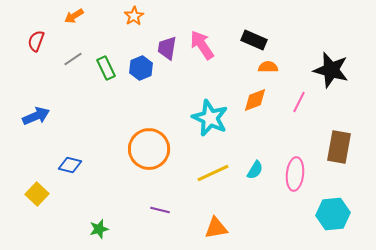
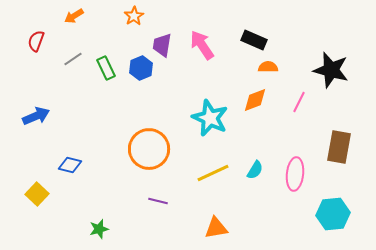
purple trapezoid: moved 5 px left, 3 px up
purple line: moved 2 px left, 9 px up
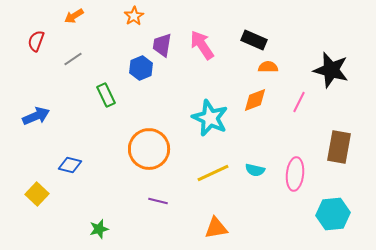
green rectangle: moved 27 px down
cyan semicircle: rotated 72 degrees clockwise
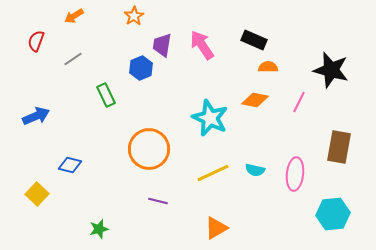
orange diamond: rotated 32 degrees clockwise
orange triangle: rotated 20 degrees counterclockwise
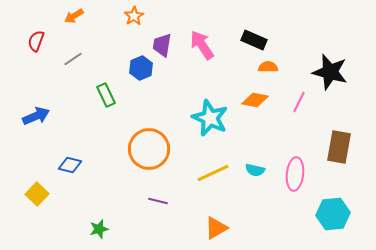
black star: moved 1 px left, 2 px down
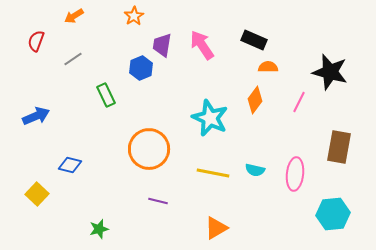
orange diamond: rotated 64 degrees counterclockwise
yellow line: rotated 36 degrees clockwise
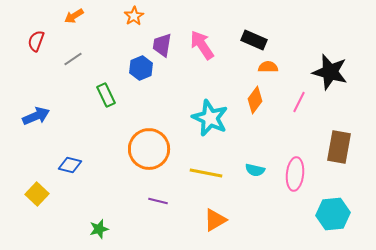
yellow line: moved 7 px left
orange triangle: moved 1 px left, 8 px up
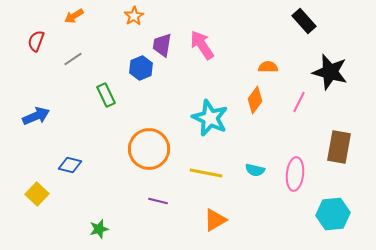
black rectangle: moved 50 px right, 19 px up; rotated 25 degrees clockwise
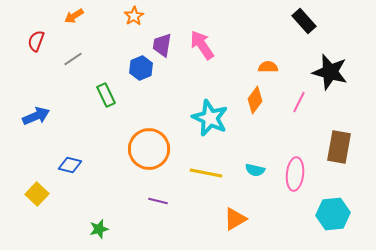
orange triangle: moved 20 px right, 1 px up
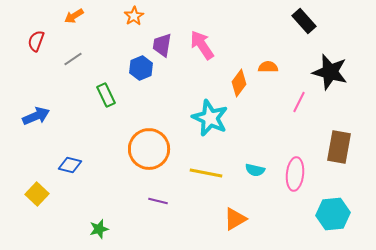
orange diamond: moved 16 px left, 17 px up
